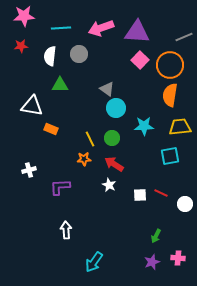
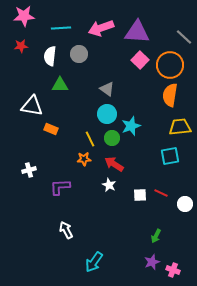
gray line: rotated 66 degrees clockwise
cyan circle: moved 9 px left, 6 px down
cyan star: moved 13 px left; rotated 18 degrees counterclockwise
white arrow: rotated 24 degrees counterclockwise
pink cross: moved 5 px left, 12 px down; rotated 16 degrees clockwise
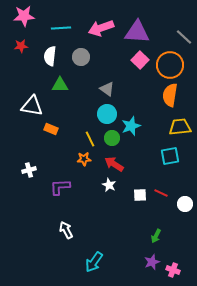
gray circle: moved 2 px right, 3 px down
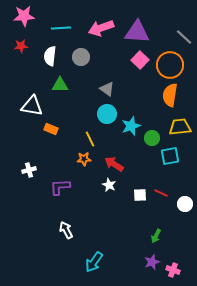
green circle: moved 40 px right
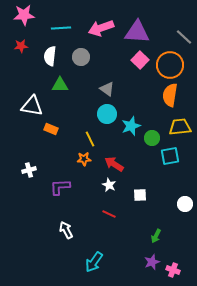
pink star: moved 1 px up
red line: moved 52 px left, 21 px down
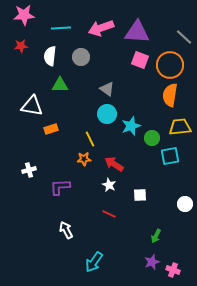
pink square: rotated 24 degrees counterclockwise
orange rectangle: rotated 40 degrees counterclockwise
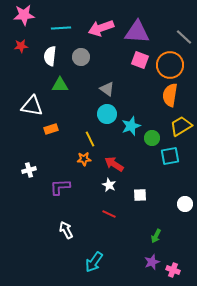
yellow trapezoid: moved 1 px right, 1 px up; rotated 25 degrees counterclockwise
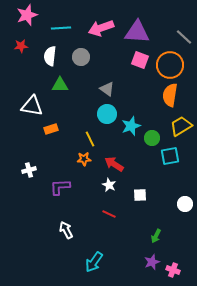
pink star: moved 3 px right; rotated 15 degrees counterclockwise
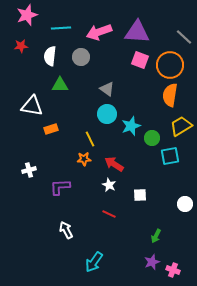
pink arrow: moved 2 px left, 4 px down
